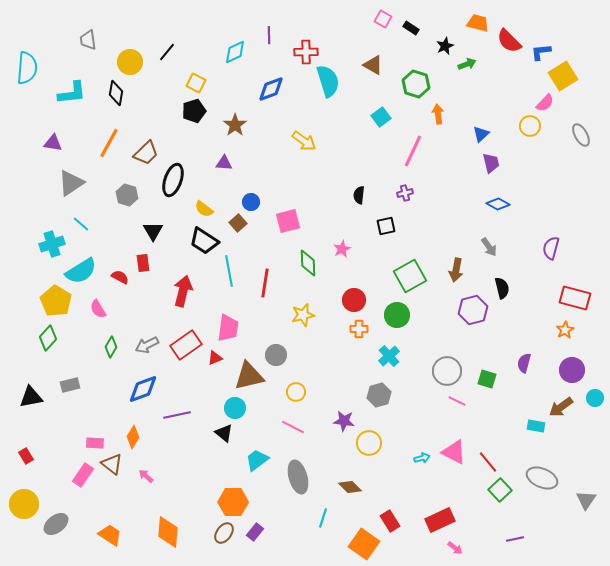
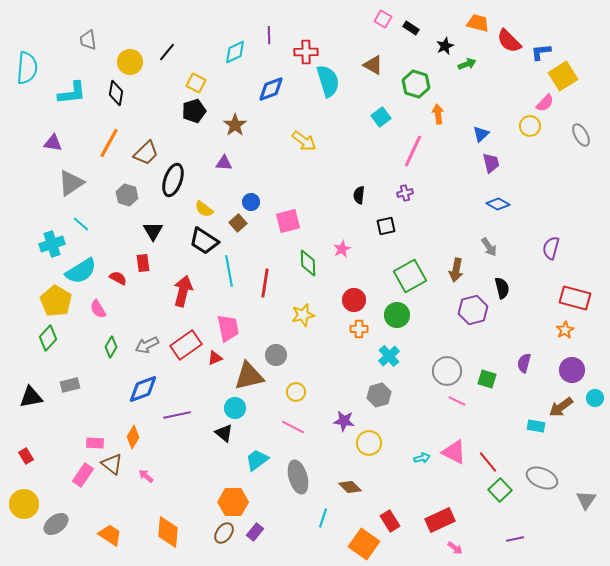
red semicircle at (120, 277): moved 2 px left, 1 px down
pink trapezoid at (228, 328): rotated 20 degrees counterclockwise
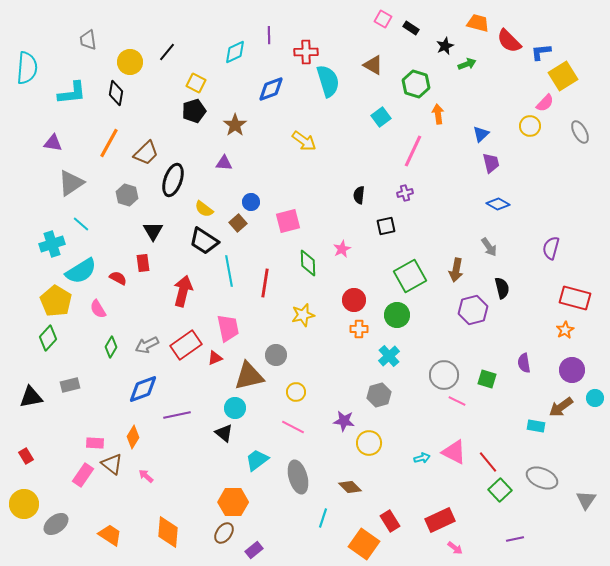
gray ellipse at (581, 135): moved 1 px left, 3 px up
purple semicircle at (524, 363): rotated 24 degrees counterclockwise
gray circle at (447, 371): moved 3 px left, 4 px down
purple rectangle at (255, 532): moved 1 px left, 18 px down; rotated 12 degrees clockwise
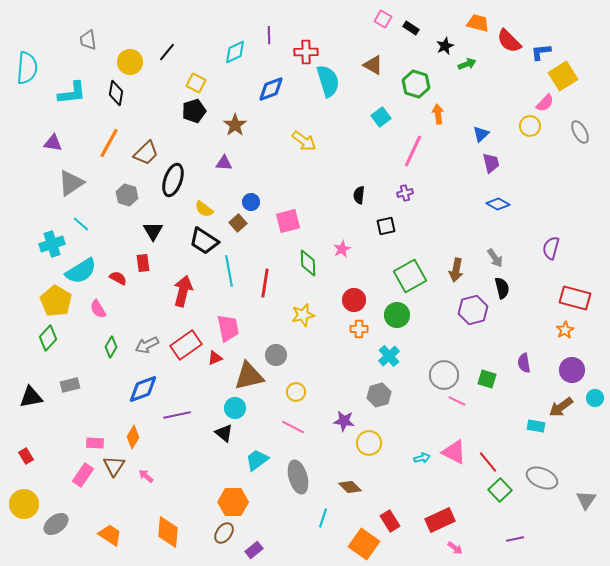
gray arrow at (489, 247): moved 6 px right, 11 px down
brown triangle at (112, 464): moved 2 px right, 2 px down; rotated 25 degrees clockwise
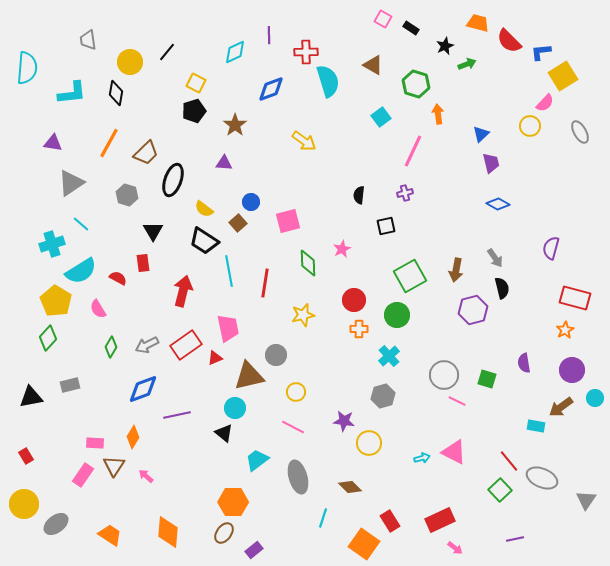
gray hexagon at (379, 395): moved 4 px right, 1 px down
red line at (488, 462): moved 21 px right, 1 px up
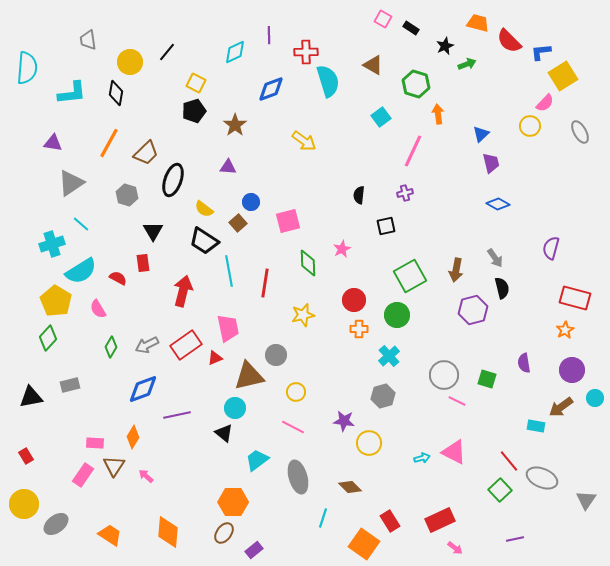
purple triangle at (224, 163): moved 4 px right, 4 px down
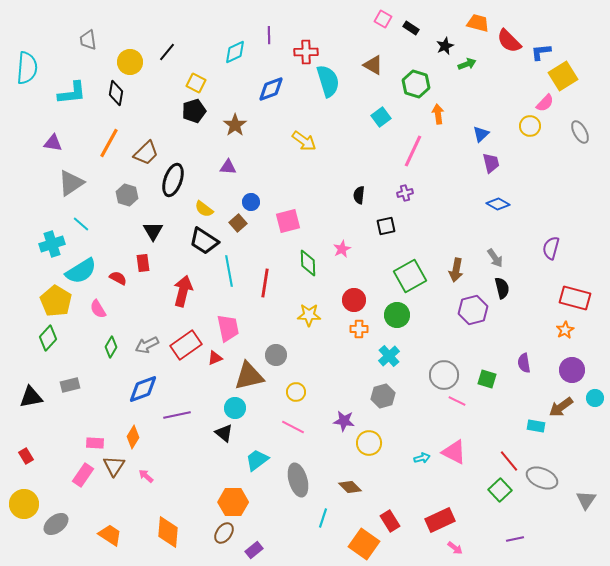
yellow star at (303, 315): moved 6 px right; rotated 15 degrees clockwise
gray ellipse at (298, 477): moved 3 px down
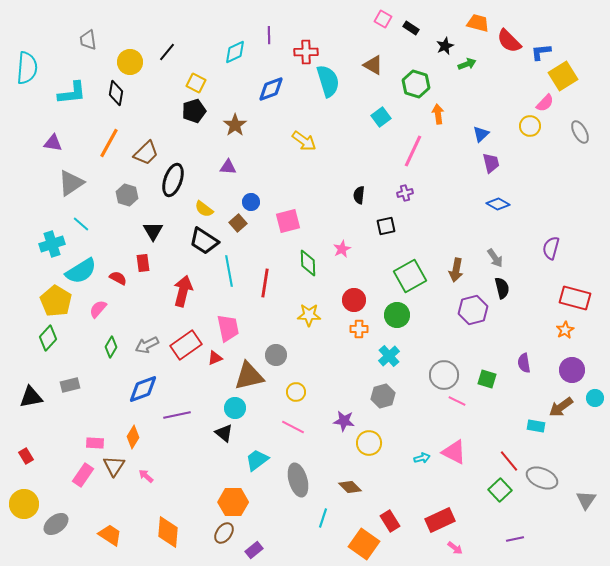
pink semicircle at (98, 309): rotated 72 degrees clockwise
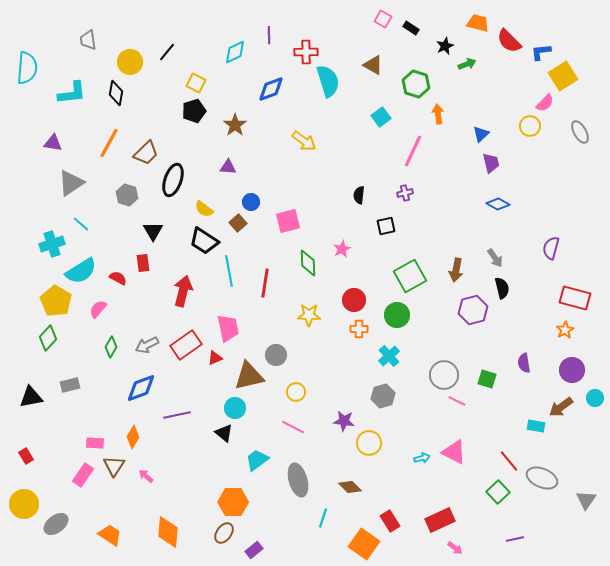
blue diamond at (143, 389): moved 2 px left, 1 px up
green square at (500, 490): moved 2 px left, 2 px down
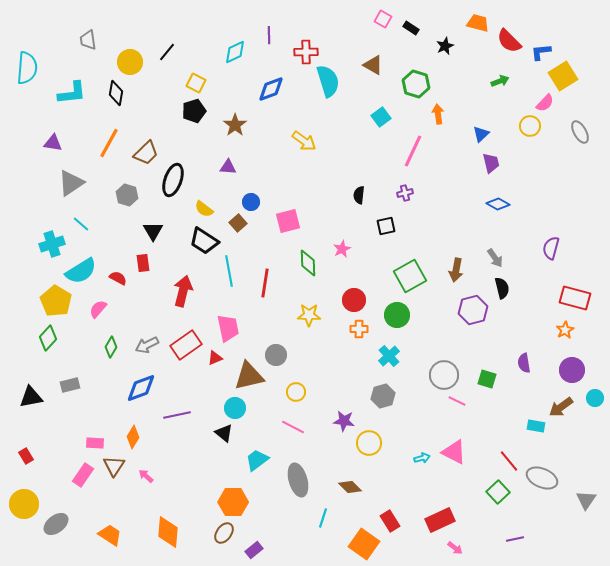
green arrow at (467, 64): moved 33 px right, 17 px down
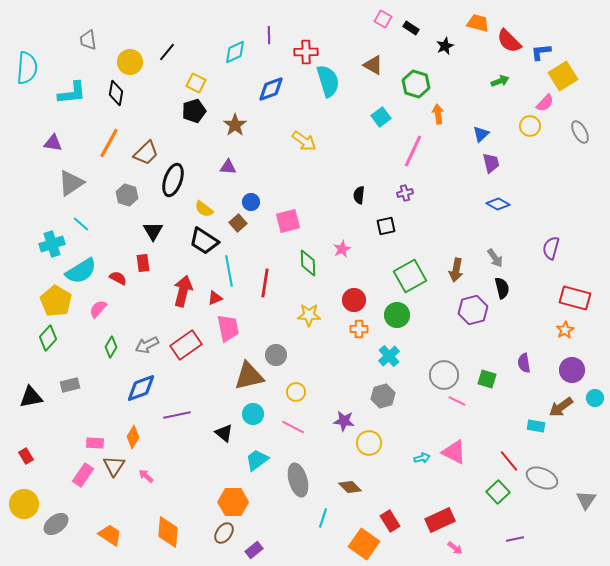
red triangle at (215, 358): moved 60 px up
cyan circle at (235, 408): moved 18 px right, 6 px down
